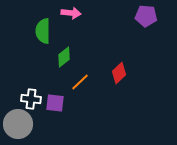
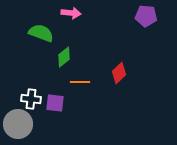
green semicircle: moved 2 px left, 2 px down; rotated 110 degrees clockwise
orange line: rotated 42 degrees clockwise
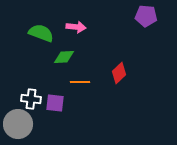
pink arrow: moved 5 px right, 14 px down
green diamond: rotated 35 degrees clockwise
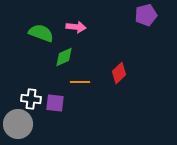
purple pentagon: moved 1 px up; rotated 20 degrees counterclockwise
green diamond: rotated 20 degrees counterclockwise
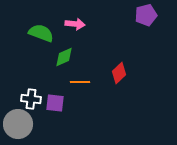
pink arrow: moved 1 px left, 3 px up
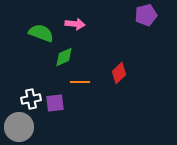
white cross: rotated 18 degrees counterclockwise
purple square: rotated 12 degrees counterclockwise
gray circle: moved 1 px right, 3 px down
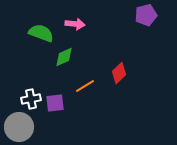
orange line: moved 5 px right, 4 px down; rotated 30 degrees counterclockwise
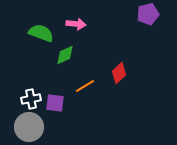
purple pentagon: moved 2 px right, 1 px up
pink arrow: moved 1 px right
green diamond: moved 1 px right, 2 px up
purple square: rotated 12 degrees clockwise
gray circle: moved 10 px right
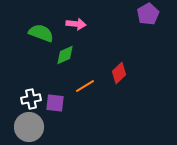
purple pentagon: rotated 15 degrees counterclockwise
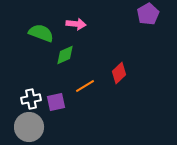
purple square: moved 1 px right, 1 px up; rotated 18 degrees counterclockwise
